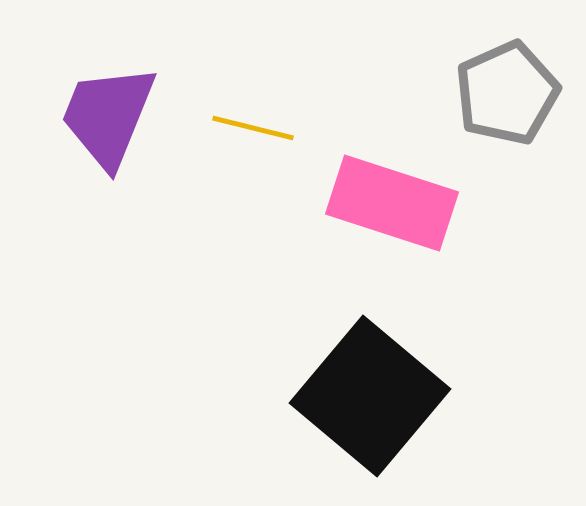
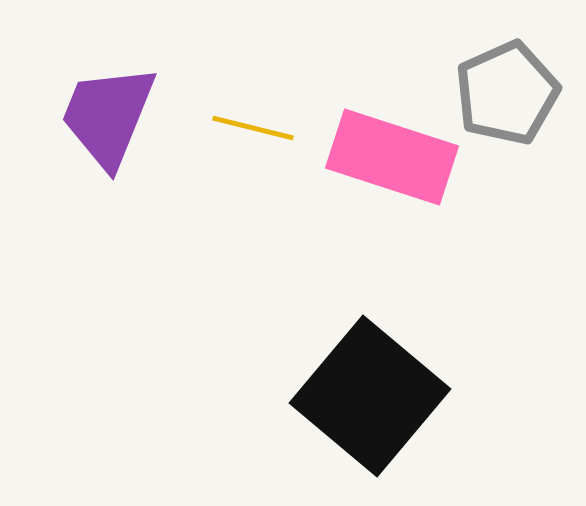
pink rectangle: moved 46 px up
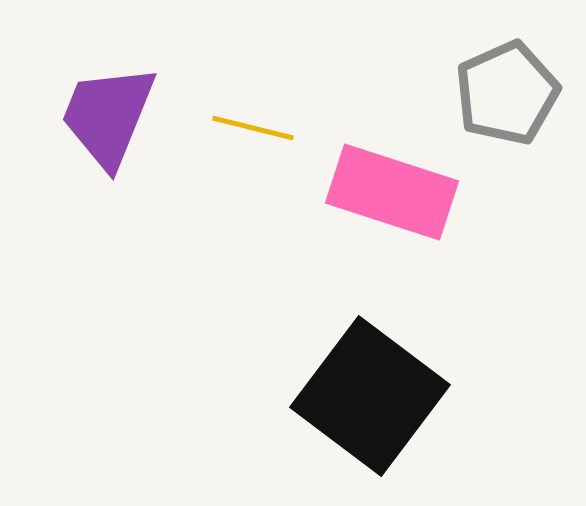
pink rectangle: moved 35 px down
black square: rotated 3 degrees counterclockwise
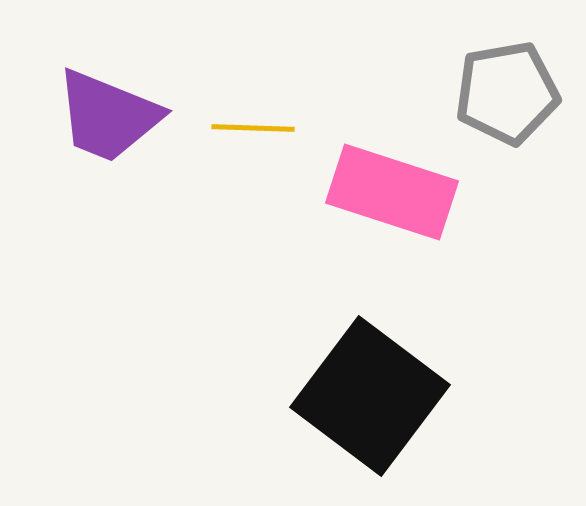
gray pentagon: rotated 14 degrees clockwise
purple trapezoid: rotated 90 degrees counterclockwise
yellow line: rotated 12 degrees counterclockwise
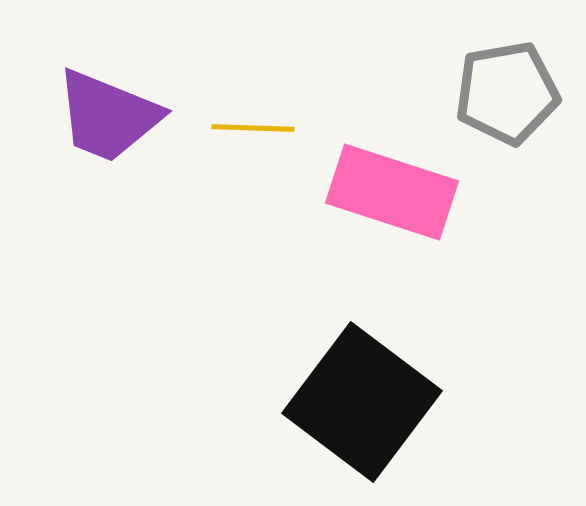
black square: moved 8 px left, 6 px down
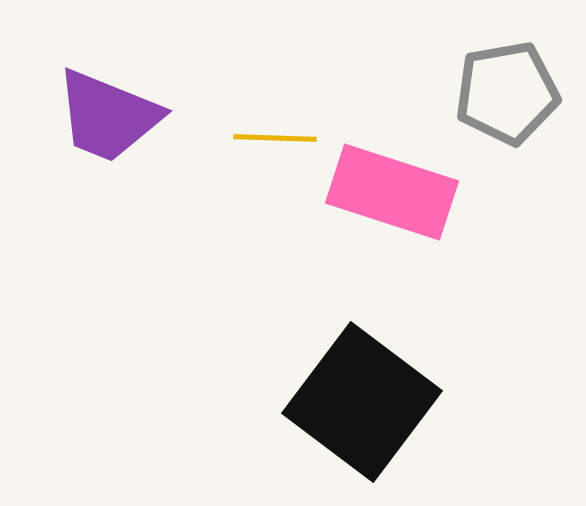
yellow line: moved 22 px right, 10 px down
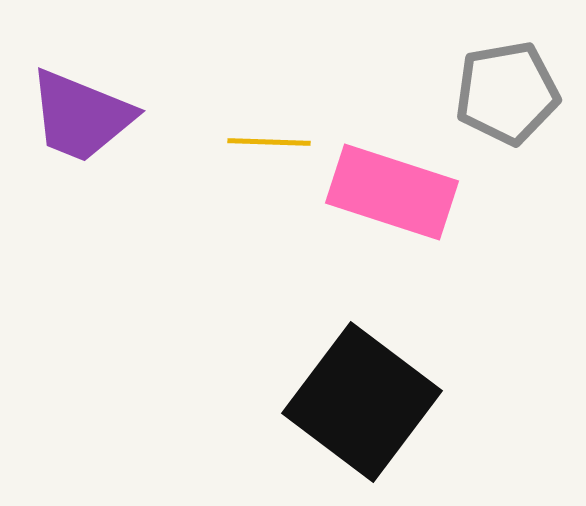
purple trapezoid: moved 27 px left
yellow line: moved 6 px left, 4 px down
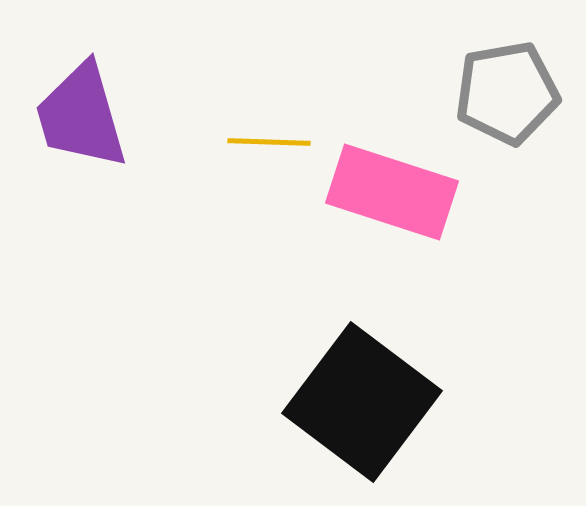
purple trapezoid: rotated 52 degrees clockwise
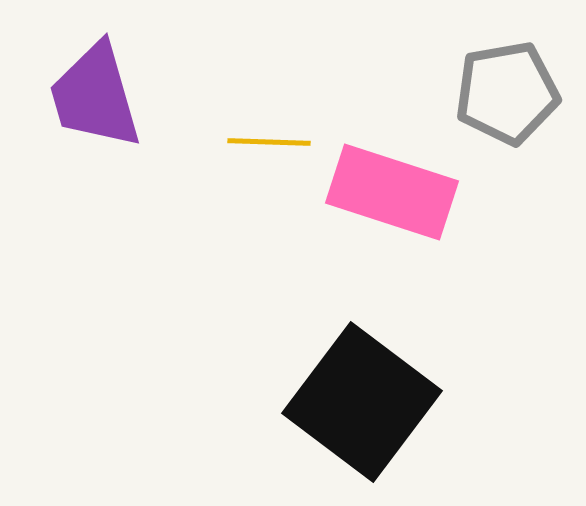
purple trapezoid: moved 14 px right, 20 px up
